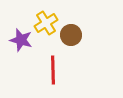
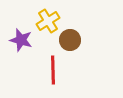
yellow cross: moved 2 px right, 2 px up
brown circle: moved 1 px left, 5 px down
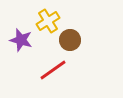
red line: rotated 56 degrees clockwise
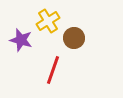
brown circle: moved 4 px right, 2 px up
red line: rotated 36 degrees counterclockwise
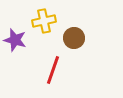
yellow cross: moved 4 px left; rotated 20 degrees clockwise
purple star: moved 6 px left
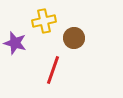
purple star: moved 3 px down
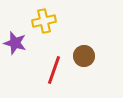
brown circle: moved 10 px right, 18 px down
red line: moved 1 px right
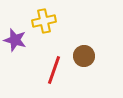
purple star: moved 3 px up
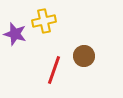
purple star: moved 6 px up
